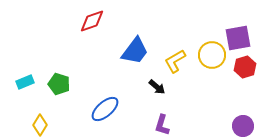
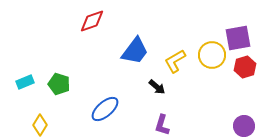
purple circle: moved 1 px right
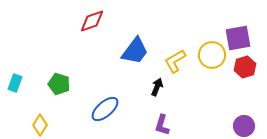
cyan rectangle: moved 10 px left, 1 px down; rotated 48 degrees counterclockwise
black arrow: rotated 108 degrees counterclockwise
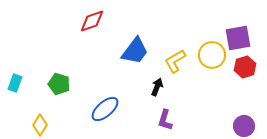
purple L-shape: moved 3 px right, 5 px up
